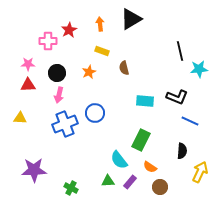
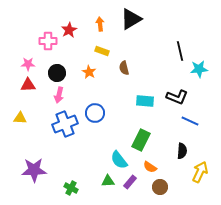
orange star: rotated 16 degrees counterclockwise
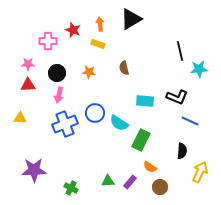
red star: moved 4 px right; rotated 21 degrees counterclockwise
yellow rectangle: moved 4 px left, 7 px up
orange star: rotated 24 degrees counterclockwise
cyan semicircle: moved 37 px up; rotated 18 degrees counterclockwise
